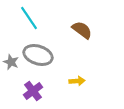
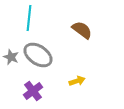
cyan line: rotated 40 degrees clockwise
gray ellipse: rotated 16 degrees clockwise
gray star: moved 5 px up
yellow arrow: rotated 14 degrees counterclockwise
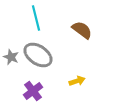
cyan line: moved 7 px right; rotated 20 degrees counterclockwise
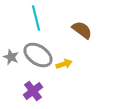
yellow arrow: moved 13 px left, 17 px up
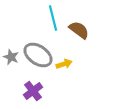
cyan line: moved 17 px right
brown semicircle: moved 3 px left
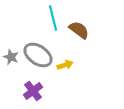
yellow arrow: moved 1 px right, 1 px down
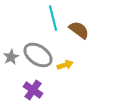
gray star: rotated 21 degrees clockwise
purple cross: moved 1 px up; rotated 18 degrees counterclockwise
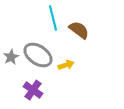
yellow arrow: moved 1 px right
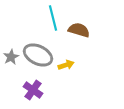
brown semicircle: rotated 20 degrees counterclockwise
gray ellipse: rotated 8 degrees counterclockwise
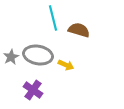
gray ellipse: rotated 16 degrees counterclockwise
yellow arrow: rotated 42 degrees clockwise
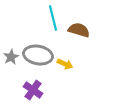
yellow arrow: moved 1 px left, 1 px up
